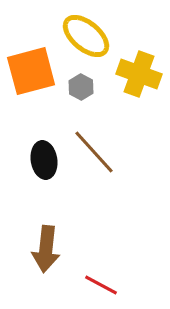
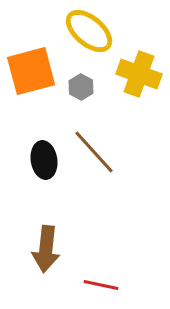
yellow ellipse: moved 3 px right, 5 px up
red line: rotated 16 degrees counterclockwise
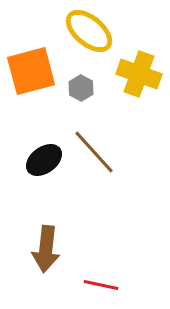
gray hexagon: moved 1 px down
black ellipse: rotated 63 degrees clockwise
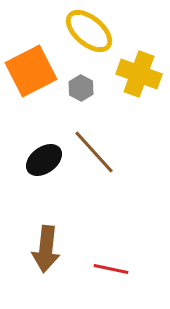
orange square: rotated 12 degrees counterclockwise
red line: moved 10 px right, 16 px up
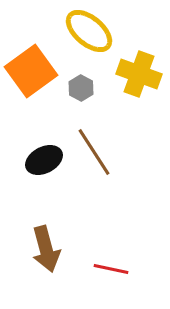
orange square: rotated 9 degrees counterclockwise
brown line: rotated 9 degrees clockwise
black ellipse: rotated 9 degrees clockwise
brown arrow: rotated 21 degrees counterclockwise
